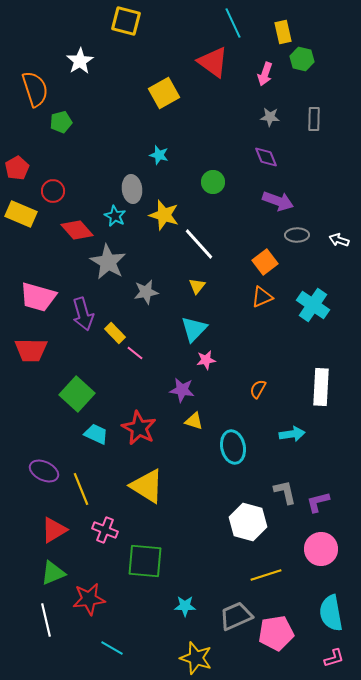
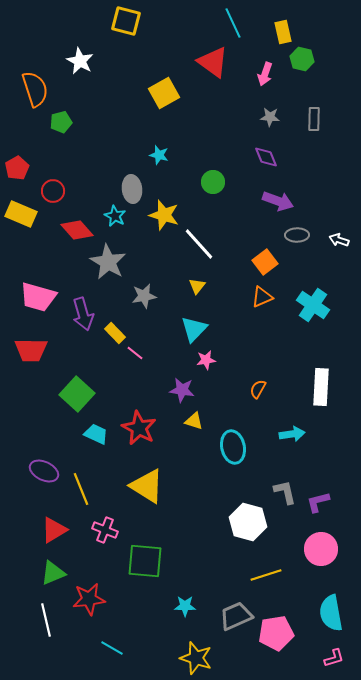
white star at (80, 61): rotated 12 degrees counterclockwise
gray star at (146, 292): moved 2 px left, 4 px down
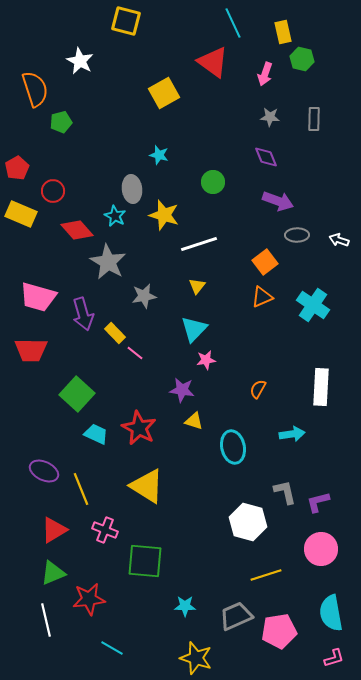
white line at (199, 244): rotated 66 degrees counterclockwise
pink pentagon at (276, 633): moved 3 px right, 2 px up
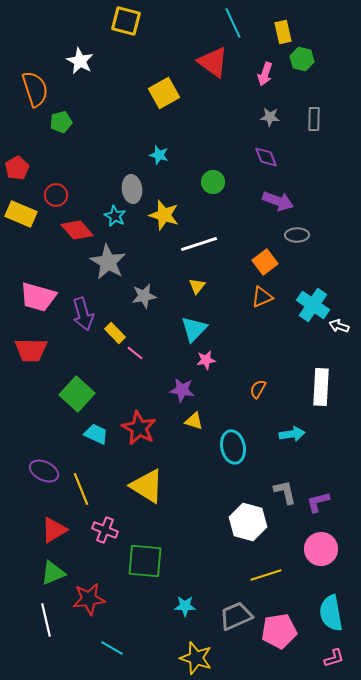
red circle at (53, 191): moved 3 px right, 4 px down
white arrow at (339, 240): moved 86 px down
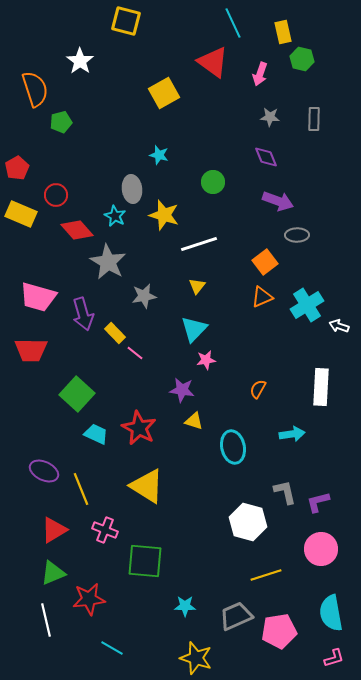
white star at (80, 61): rotated 8 degrees clockwise
pink arrow at (265, 74): moved 5 px left
cyan cross at (313, 305): moved 6 px left; rotated 24 degrees clockwise
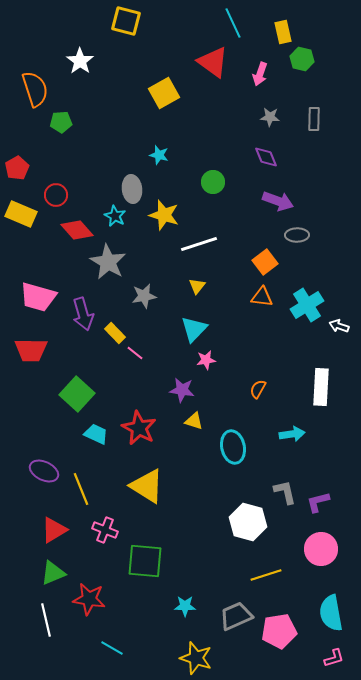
green pentagon at (61, 122): rotated 10 degrees clockwise
orange triangle at (262, 297): rotated 30 degrees clockwise
red star at (89, 599): rotated 16 degrees clockwise
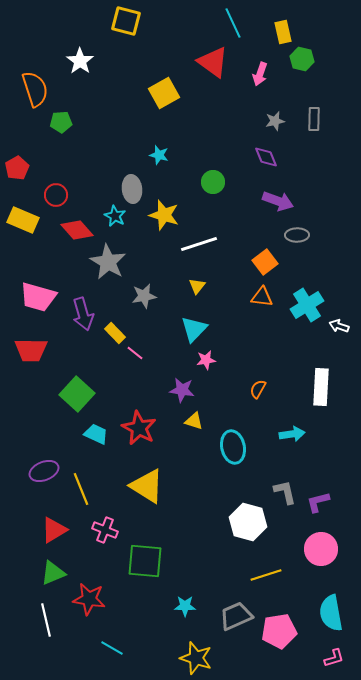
gray star at (270, 117): moved 5 px right, 4 px down; rotated 18 degrees counterclockwise
yellow rectangle at (21, 214): moved 2 px right, 6 px down
purple ellipse at (44, 471): rotated 48 degrees counterclockwise
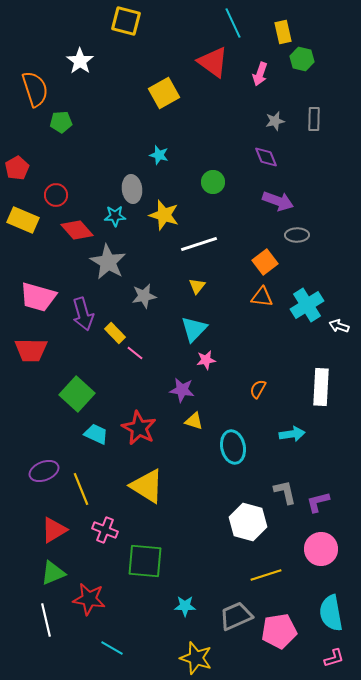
cyan star at (115, 216): rotated 30 degrees counterclockwise
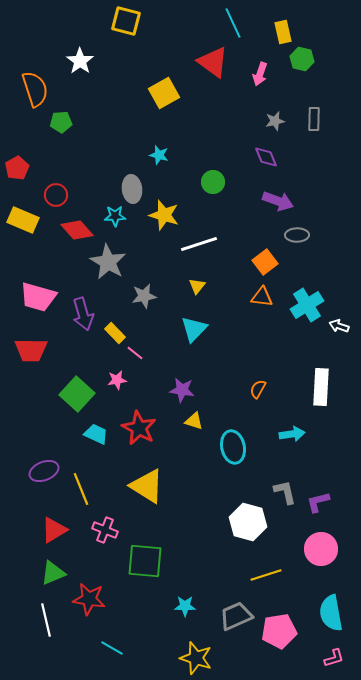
pink star at (206, 360): moved 89 px left, 20 px down
